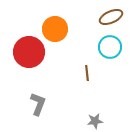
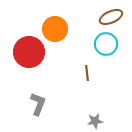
cyan circle: moved 4 px left, 3 px up
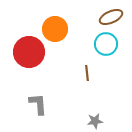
gray L-shape: rotated 25 degrees counterclockwise
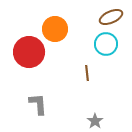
gray star: rotated 28 degrees counterclockwise
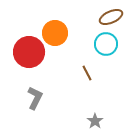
orange circle: moved 4 px down
brown line: rotated 21 degrees counterclockwise
gray L-shape: moved 3 px left, 6 px up; rotated 30 degrees clockwise
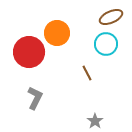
orange circle: moved 2 px right
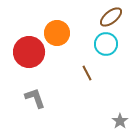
brown ellipse: rotated 15 degrees counterclockwise
gray L-shape: rotated 45 degrees counterclockwise
gray star: moved 25 px right
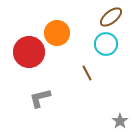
gray L-shape: moved 5 px right; rotated 85 degrees counterclockwise
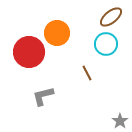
gray L-shape: moved 3 px right, 2 px up
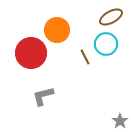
brown ellipse: rotated 10 degrees clockwise
orange circle: moved 3 px up
red circle: moved 2 px right, 1 px down
brown line: moved 2 px left, 16 px up
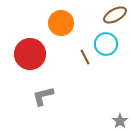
brown ellipse: moved 4 px right, 2 px up
orange circle: moved 4 px right, 7 px up
red circle: moved 1 px left, 1 px down
